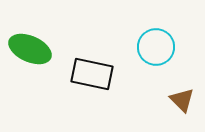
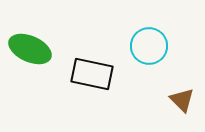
cyan circle: moved 7 px left, 1 px up
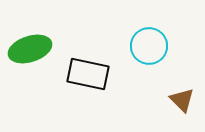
green ellipse: rotated 42 degrees counterclockwise
black rectangle: moved 4 px left
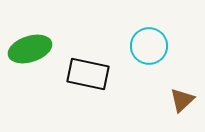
brown triangle: rotated 32 degrees clockwise
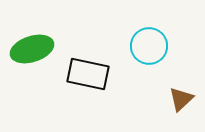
green ellipse: moved 2 px right
brown triangle: moved 1 px left, 1 px up
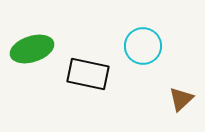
cyan circle: moved 6 px left
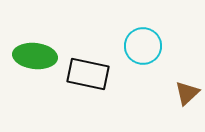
green ellipse: moved 3 px right, 7 px down; rotated 24 degrees clockwise
brown triangle: moved 6 px right, 6 px up
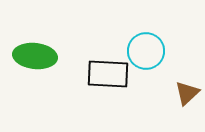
cyan circle: moved 3 px right, 5 px down
black rectangle: moved 20 px right; rotated 9 degrees counterclockwise
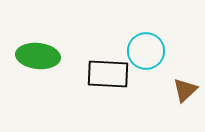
green ellipse: moved 3 px right
brown triangle: moved 2 px left, 3 px up
